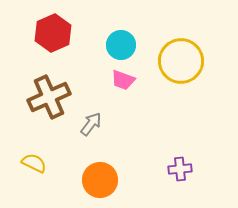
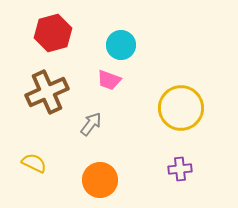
red hexagon: rotated 9 degrees clockwise
yellow circle: moved 47 px down
pink trapezoid: moved 14 px left
brown cross: moved 2 px left, 5 px up
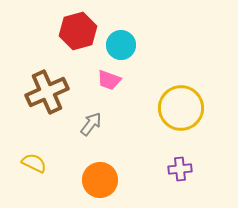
red hexagon: moved 25 px right, 2 px up
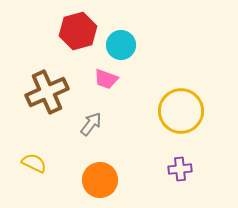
pink trapezoid: moved 3 px left, 1 px up
yellow circle: moved 3 px down
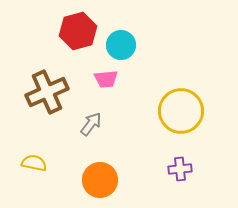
pink trapezoid: rotated 25 degrees counterclockwise
yellow semicircle: rotated 15 degrees counterclockwise
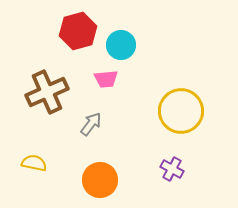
purple cross: moved 8 px left; rotated 35 degrees clockwise
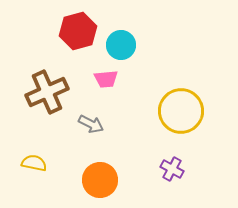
gray arrow: rotated 80 degrees clockwise
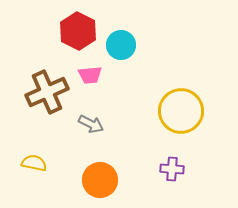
red hexagon: rotated 18 degrees counterclockwise
pink trapezoid: moved 16 px left, 4 px up
purple cross: rotated 25 degrees counterclockwise
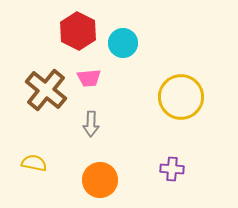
cyan circle: moved 2 px right, 2 px up
pink trapezoid: moved 1 px left, 3 px down
brown cross: moved 1 px left, 2 px up; rotated 27 degrees counterclockwise
yellow circle: moved 14 px up
gray arrow: rotated 65 degrees clockwise
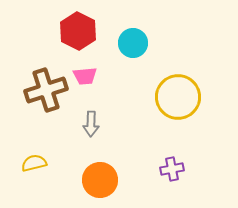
cyan circle: moved 10 px right
pink trapezoid: moved 4 px left, 2 px up
brown cross: rotated 33 degrees clockwise
yellow circle: moved 3 px left
yellow semicircle: rotated 25 degrees counterclockwise
purple cross: rotated 15 degrees counterclockwise
